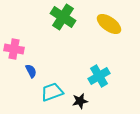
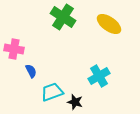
black star: moved 5 px left, 1 px down; rotated 28 degrees clockwise
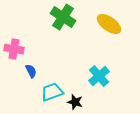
cyan cross: rotated 10 degrees counterclockwise
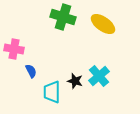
green cross: rotated 15 degrees counterclockwise
yellow ellipse: moved 6 px left
cyan trapezoid: rotated 70 degrees counterclockwise
black star: moved 21 px up
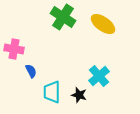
green cross: rotated 15 degrees clockwise
black star: moved 4 px right, 14 px down
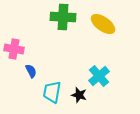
green cross: rotated 30 degrees counterclockwise
cyan trapezoid: rotated 10 degrees clockwise
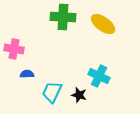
blue semicircle: moved 4 px left, 3 px down; rotated 64 degrees counterclockwise
cyan cross: rotated 25 degrees counterclockwise
cyan trapezoid: rotated 15 degrees clockwise
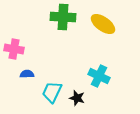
black star: moved 2 px left, 3 px down
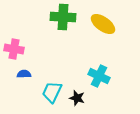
blue semicircle: moved 3 px left
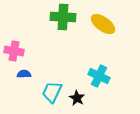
pink cross: moved 2 px down
black star: rotated 14 degrees clockwise
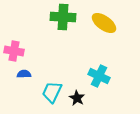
yellow ellipse: moved 1 px right, 1 px up
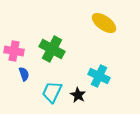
green cross: moved 11 px left, 32 px down; rotated 25 degrees clockwise
blue semicircle: rotated 72 degrees clockwise
black star: moved 1 px right, 3 px up
